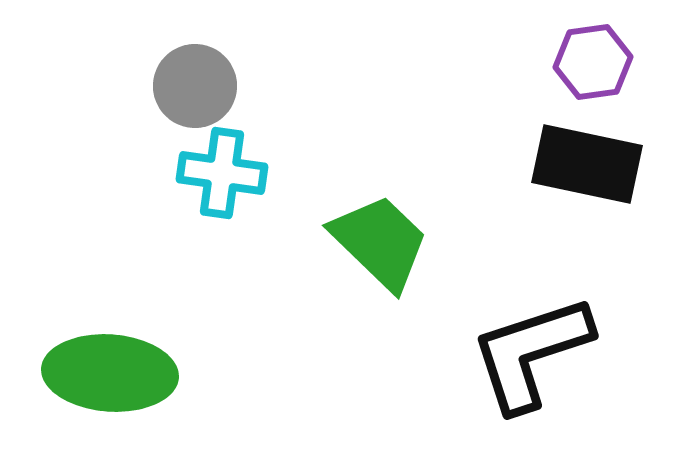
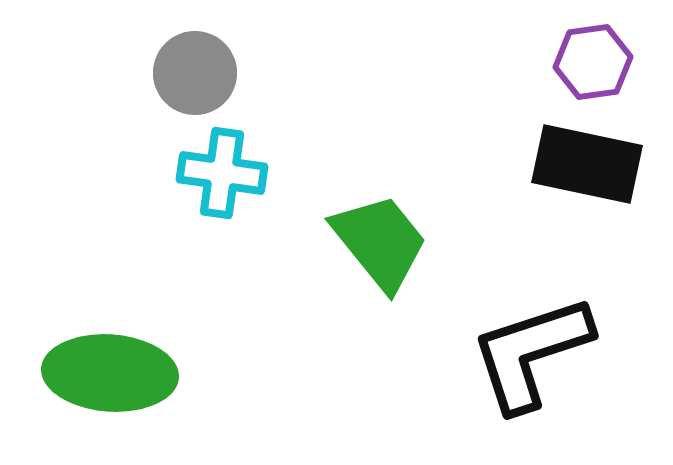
gray circle: moved 13 px up
green trapezoid: rotated 7 degrees clockwise
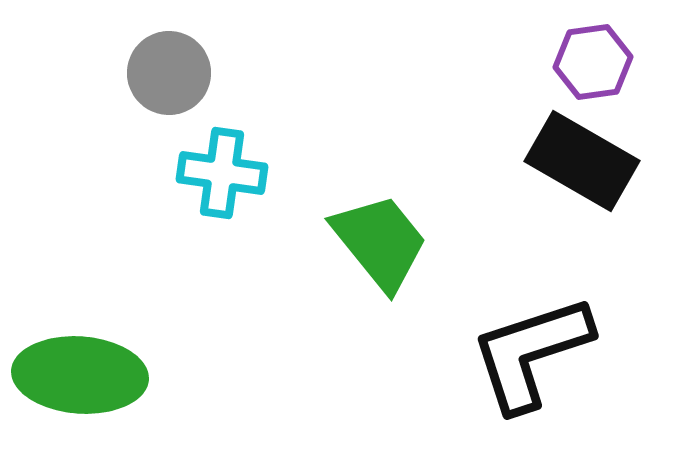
gray circle: moved 26 px left
black rectangle: moved 5 px left, 3 px up; rotated 18 degrees clockwise
green ellipse: moved 30 px left, 2 px down
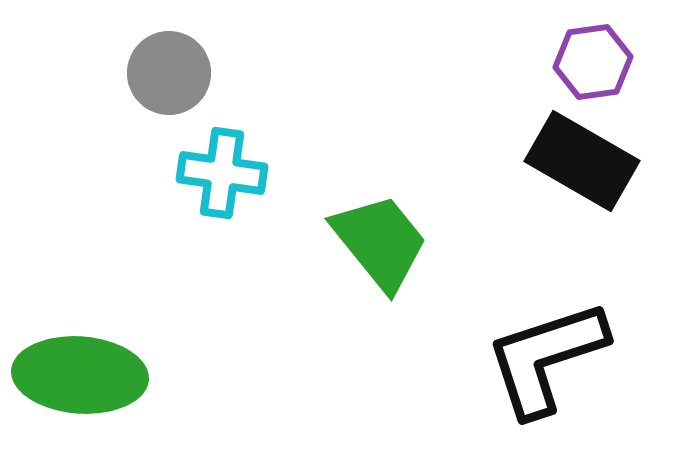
black L-shape: moved 15 px right, 5 px down
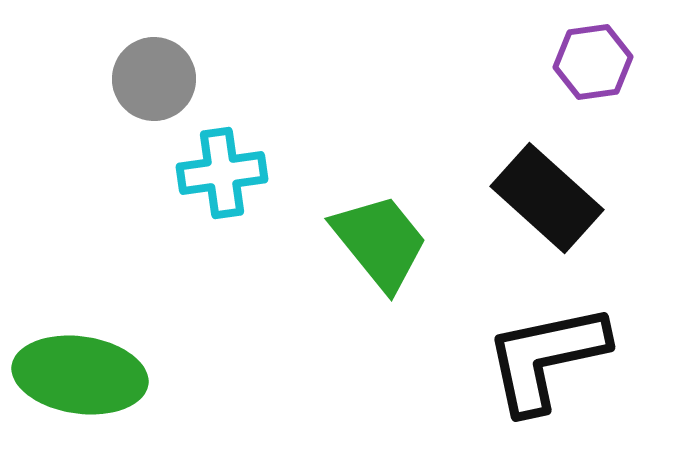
gray circle: moved 15 px left, 6 px down
black rectangle: moved 35 px left, 37 px down; rotated 12 degrees clockwise
cyan cross: rotated 16 degrees counterclockwise
black L-shape: rotated 6 degrees clockwise
green ellipse: rotated 4 degrees clockwise
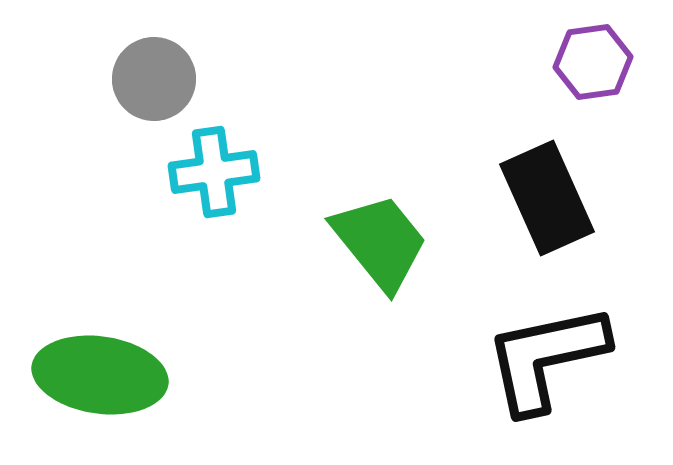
cyan cross: moved 8 px left, 1 px up
black rectangle: rotated 24 degrees clockwise
green ellipse: moved 20 px right
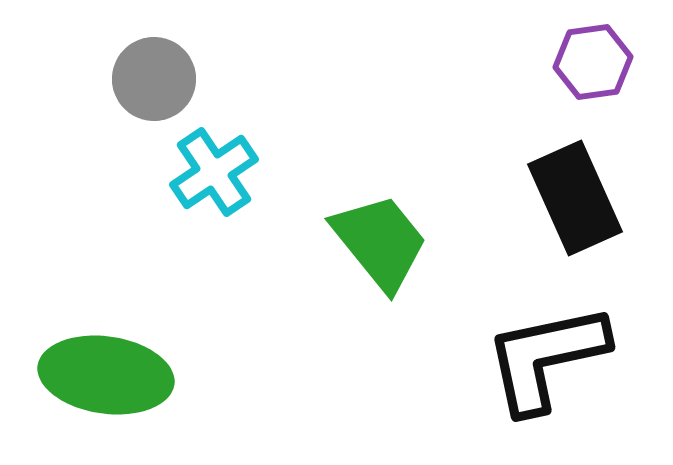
cyan cross: rotated 26 degrees counterclockwise
black rectangle: moved 28 px right
green ellipse: moved 6 px right
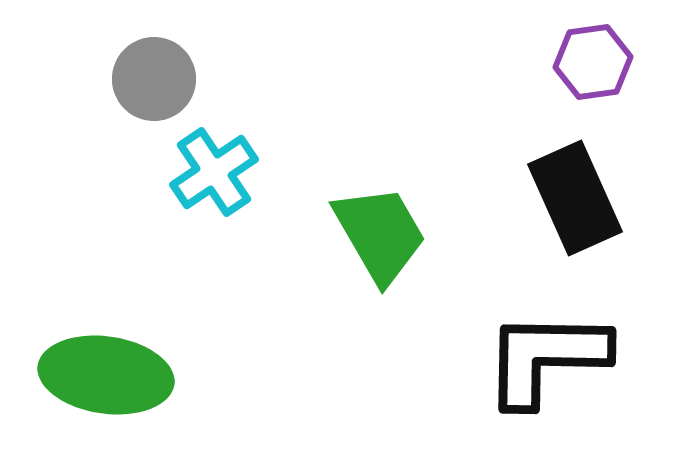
green trapezoid: moved 8 px up; rotated 9 degrees clockwise
black L-shape: rotated 13 degrees clockwise
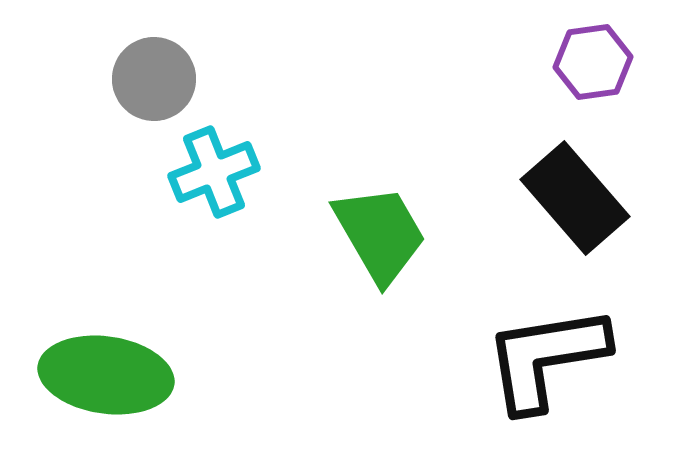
cyan cross: rotated 12 degrees clockwise
black rectangle: rotated 17 degrees counterclockwise
black L-shape: rotated 10 degrees counterclockwise
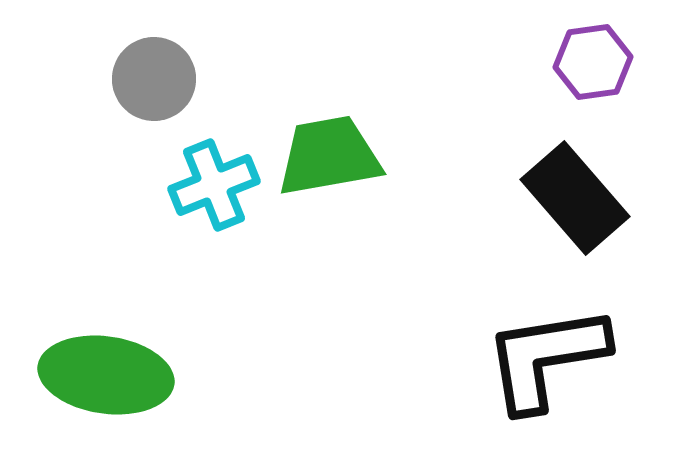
cyan cross: moved 13 px down
green trapezoid: moved 51 px left, 78 px up; rotated 70 degrees counterclockwise
